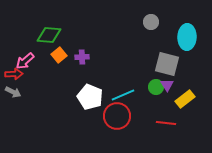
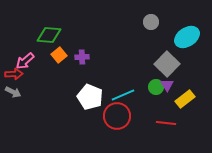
cyan ellipse: rotated 55 degrees clockwise
gray square: rotated 30 degrees clockwise
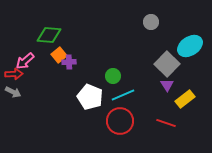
cyan ellipse: moved 3 px right, 9 px down
purple cross: moved 13 px left, 5 px down
green circle: moved 43 px left, 11 px up
red circle: moved 3 px right, 5 px down
red line: rotated 12 degrees clockwise
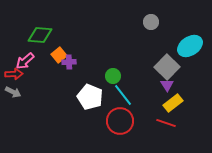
green diamond: moved 9 px left
gray square: moved 3 px down
cyan line: rotated 75 degrees clockwise
yellow rectangle: moved 12 px left, 4 px down
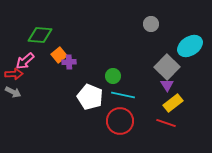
gray circle: moved 2 px down
cyan line: rotated 40 degrees counterclockwise
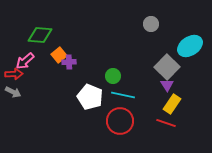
yellow rectangle: moved 1 px left, 1 px down; rotated 18 degrees counterclockwise
